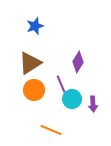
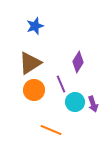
cyan circle: moved 3 px right, 3 px down
purple arrow: rotated 14 degrees counterclockwise
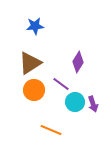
blue star: rotated 12 degrees clockwise
purple line: rotated 30 degrees counterclockwise
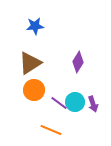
purple line: moved 2 px left, 19 px down
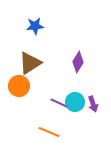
orange circle: moved 15 px left, 4 px up
purple line: rotated 12 degrees counterclockwise
orange line: moved 2 px left, 2 px down
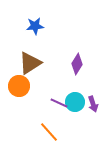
purple diamond: moved 1 px left, 2 px down
orange line: rotated 25 degrees clockwise
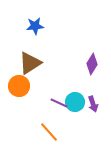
purple diamond: moved 15 px right
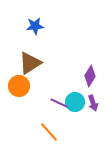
purple diamond: moved 2 px left, 12 px down
purple arrow: moved 1 px up
